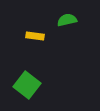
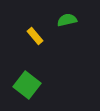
yellow rectangle: rotated 42 degrees clockwise
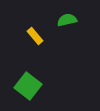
green square: moved 1 px right, 1 px down
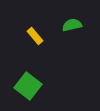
green semicircle: moved 5 px right, 5 px down
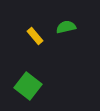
green semicircle: moved 6 px left, 2 px down
